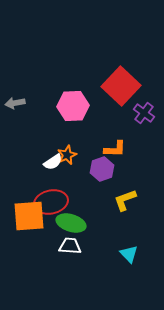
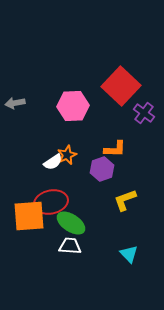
green ellipse: rotated 16 degrees clockwise
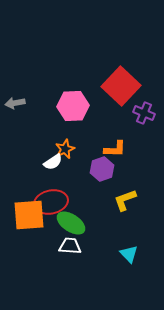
purple cross: rotated 15 degrees counterclockwise
orange star: moved 2 px left, 6 px up
orange square: moved 1 px up
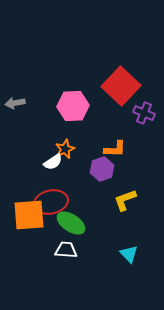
white trapezoid: moved 4 px left, 4 px down
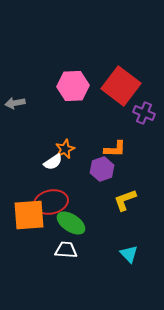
red square: rotated 6 degrees counterclockwise
pink hexagon: moved 20 px up
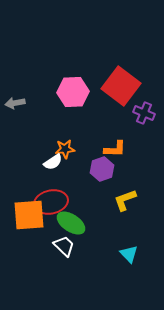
pink hexagon: moved 6 px down
orange star: rotated 18 degrees clockwise
white trapezoid: moved 2 px left, 4 px up; rotated 40 degrees clockwise
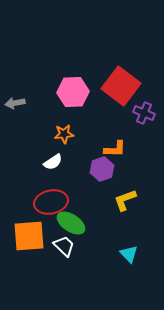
orange star: moved 1 px left, 15 px up
orange square: moved 21 px down
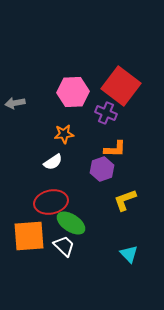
purple cross: moved 38 px left
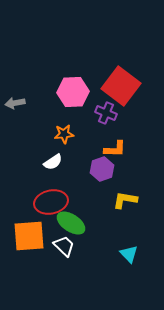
yellow L-shape: rotated 30 degrees clockwise
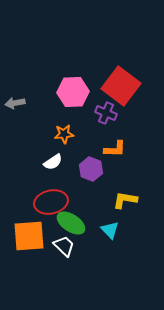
purple hexagon: moved 11 px left; rotated 20 degrees counterclockwise
cyan triangle: moved 19 px left, 24 px up
